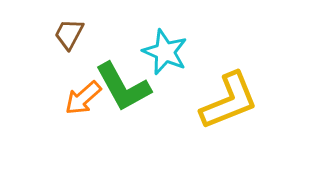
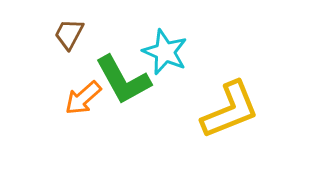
green L-shape: moved 7 px up
yellow L-shape: moved 1 px right, 9 px down
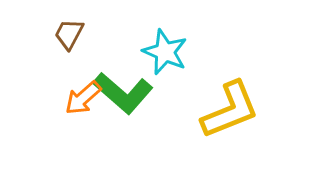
green L-shape: moved 13 px down; rotated 20 degrees counterclockwise
